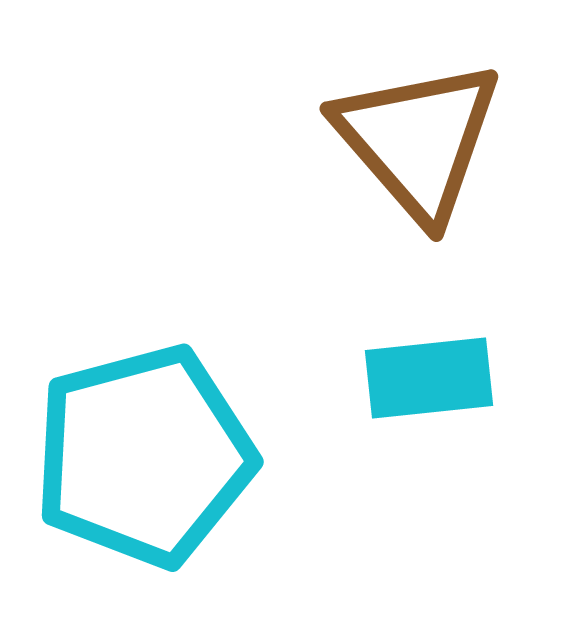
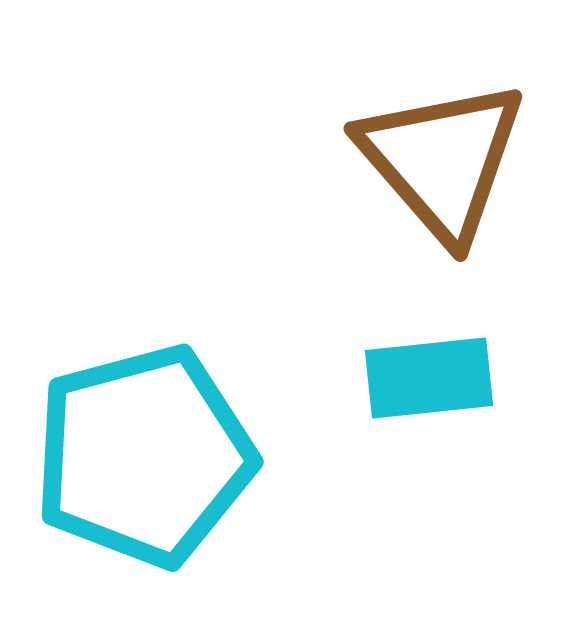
brown triangle: moved 24 px right, 20 px down
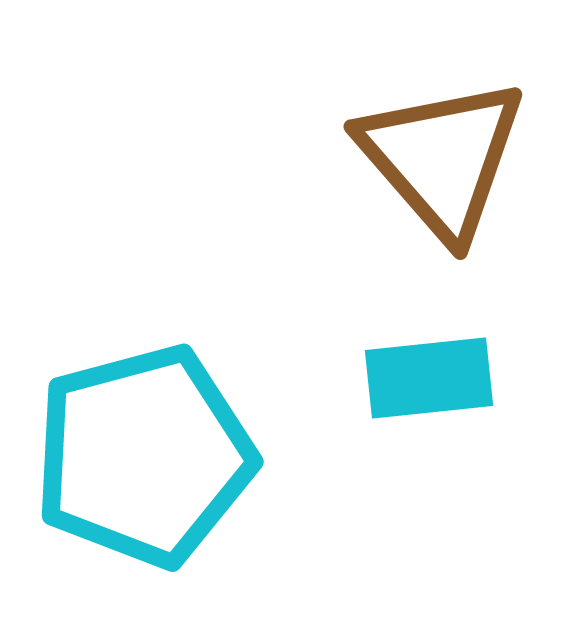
brown triangle: moved 2 px up
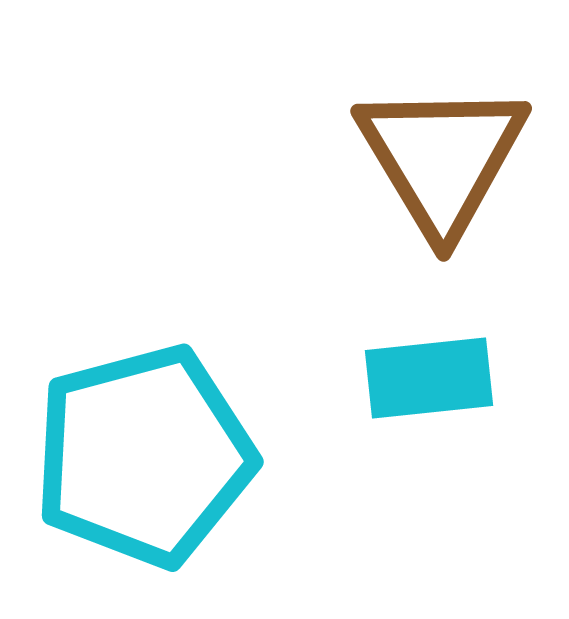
brown triangle: rotated 10 degrees clockwise
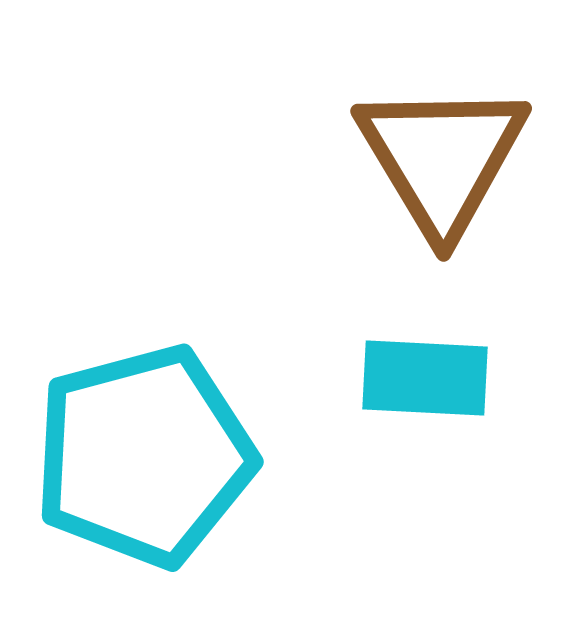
cyan rectangle: moved 4 px left; rotated 9 degrees clockwise
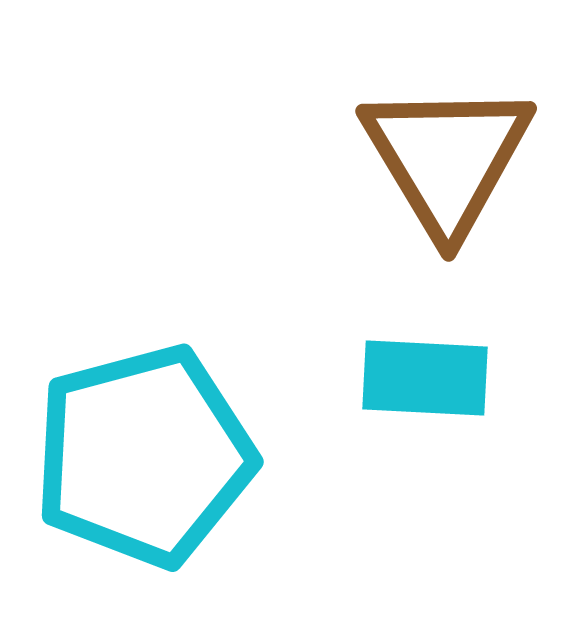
brown triangle: moved 5 px right
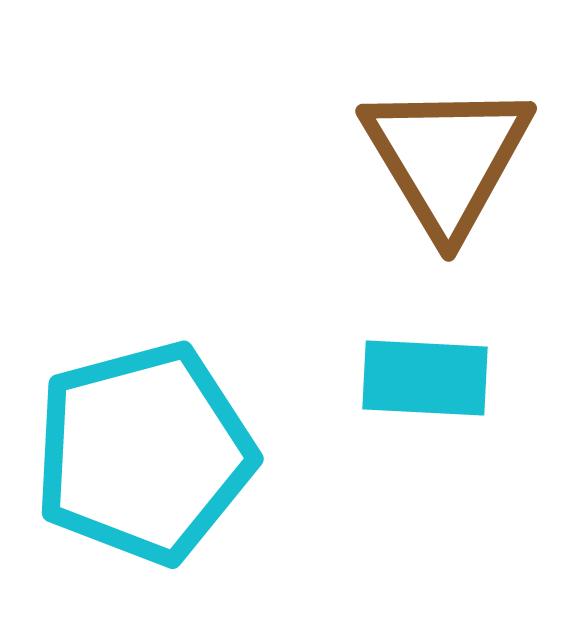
cyan pentagon: moved 3 px up
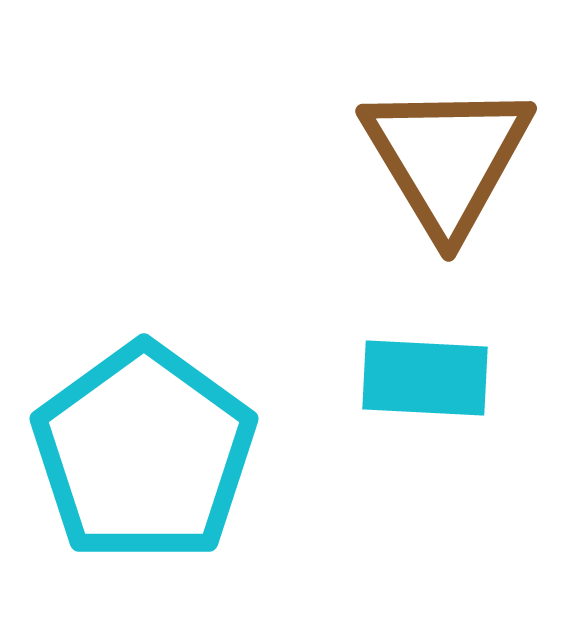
cyan pentagon: rotated 21 degrees counterclockwise
